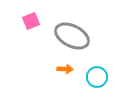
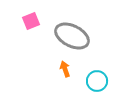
orange arrow: rotated 112 degrees counterclockwise
cyan circle: moved 4 px down
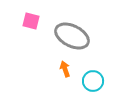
pink square: rotated 36 degrees clockwise
cyan circle: moved 4 px left
